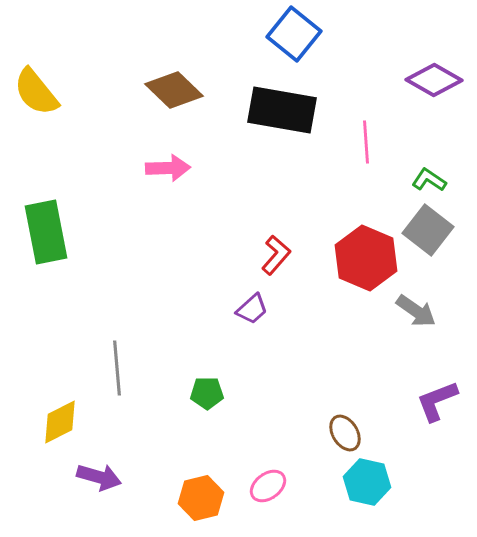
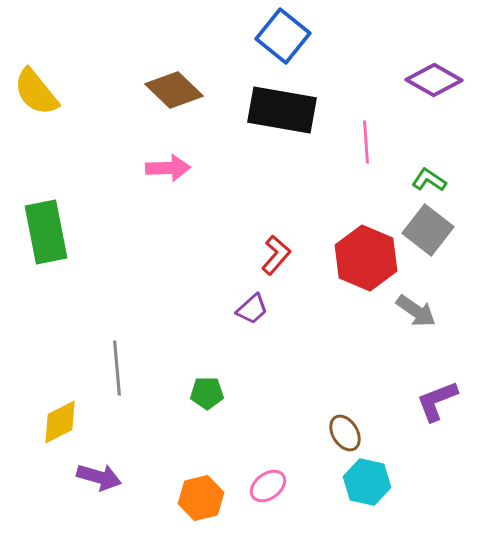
blue square: moved 11 px left, 2 px down
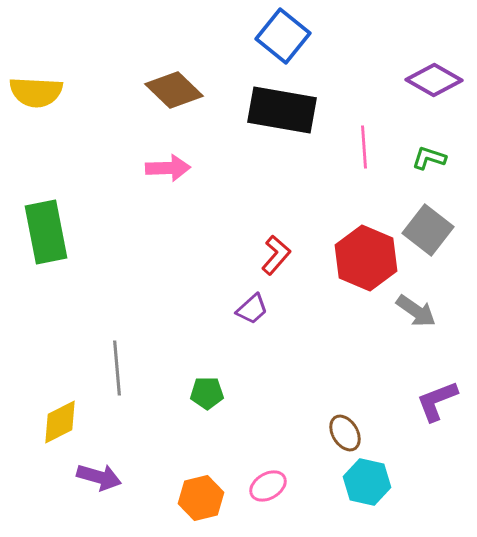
yellow semicircle: rotated 48 degrees counterclockwise
pink line: moved 2 px left, 5 px down
green L-shape: moved 22 px up; rotated 16 degrees counterclockwise
pink ellipse: rotated 6 degrees clockwise
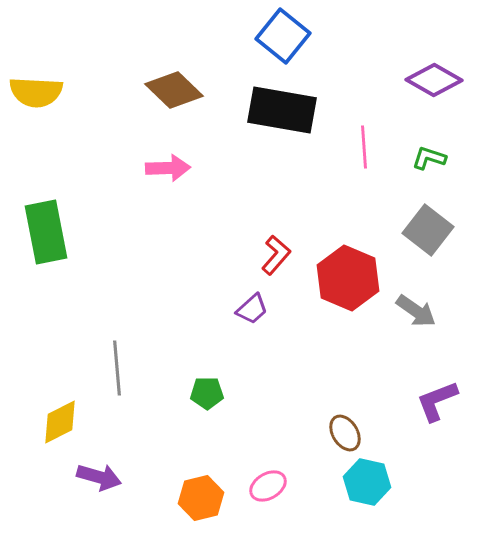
red hexagon: moved 18 px left, 20 px down
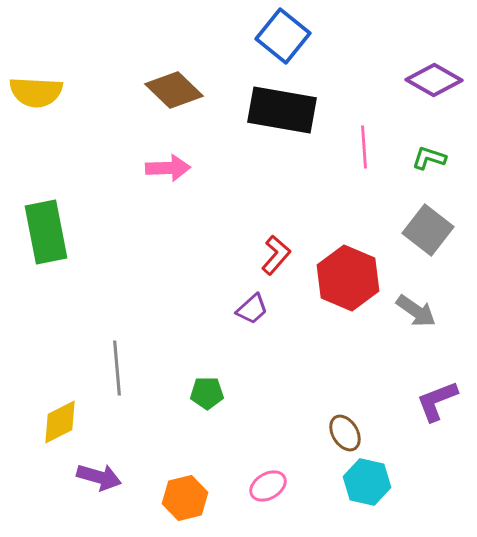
orange hexagon: moved 16 px left
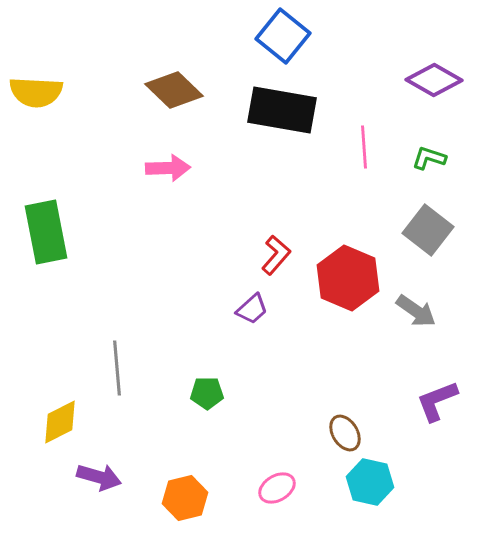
cyan hexagon: moved 3 px right
pink ellipse: moved 9 px right, 2 px down
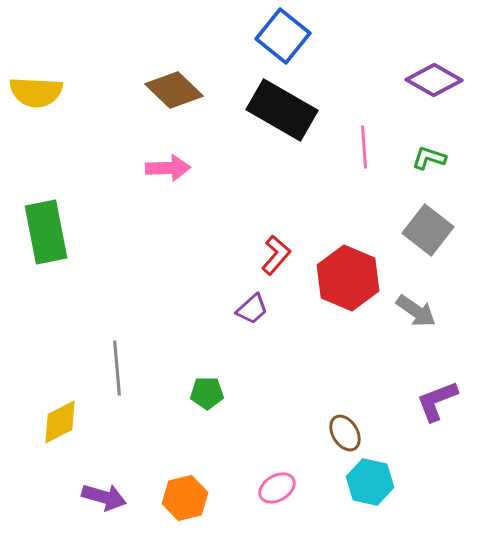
black rectangle: rotated 20 degrees clockwise
purple arrow: moved 5 px right, 20 px down
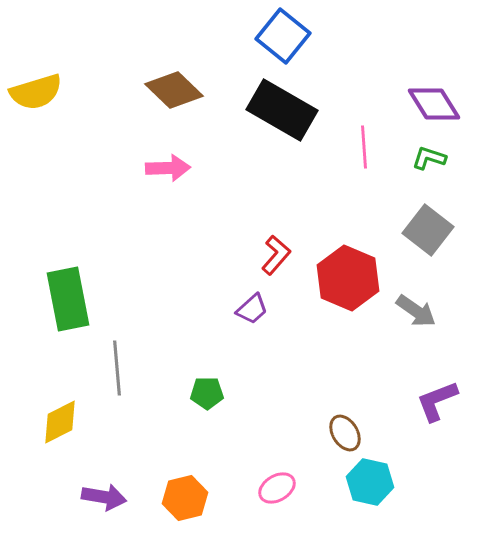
purple diamond: moved 24 px down; rotated 28 degrees clockwise
yellow semicircle: rotated 20 degrees counterclockwise
green rectangle: moved 22 px right, 67 px down
purple arrow: rotated 6 degrees counterclockwise
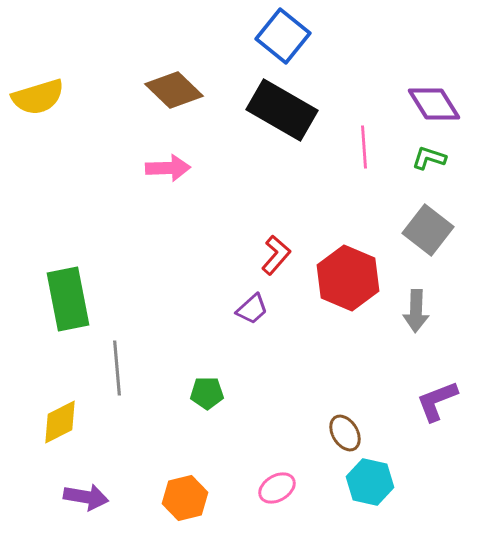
yellow semicircle: moved 2 px right, 5 px down
gray arrow: rotated 57 degrees clockwise
purple arrow: moved 18 px left
